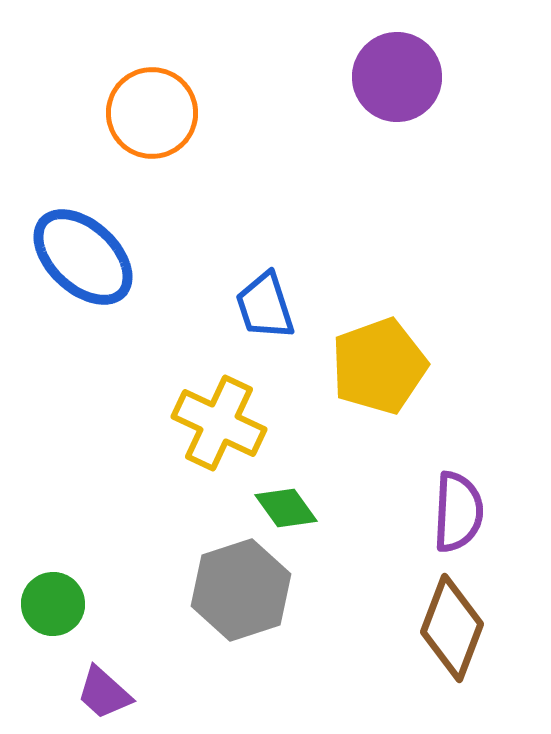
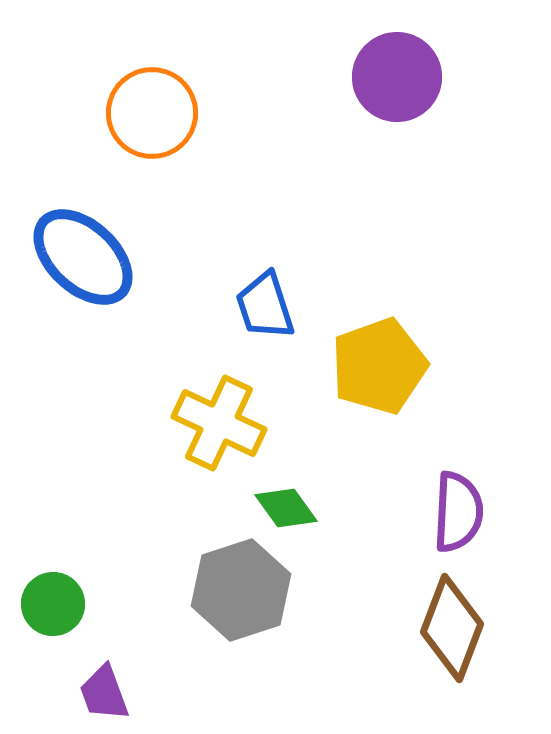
purple trapezoid: rotated 28 degrees clockwise
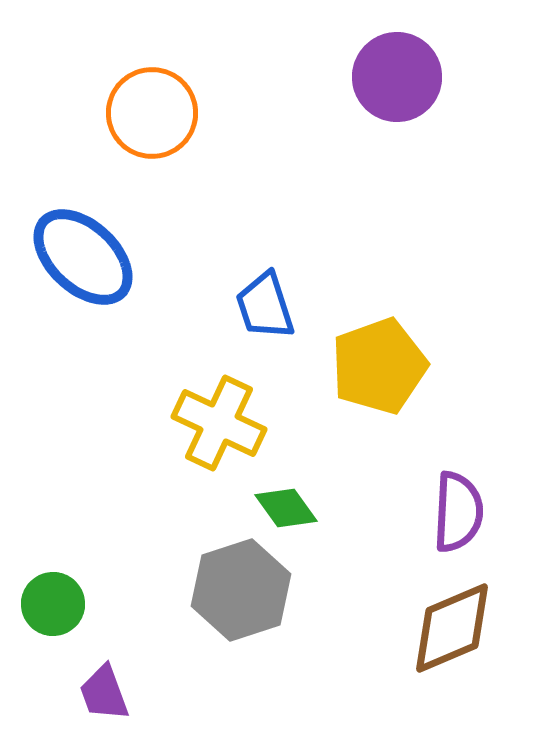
brown diamond: rotated 46 degrees clockwise
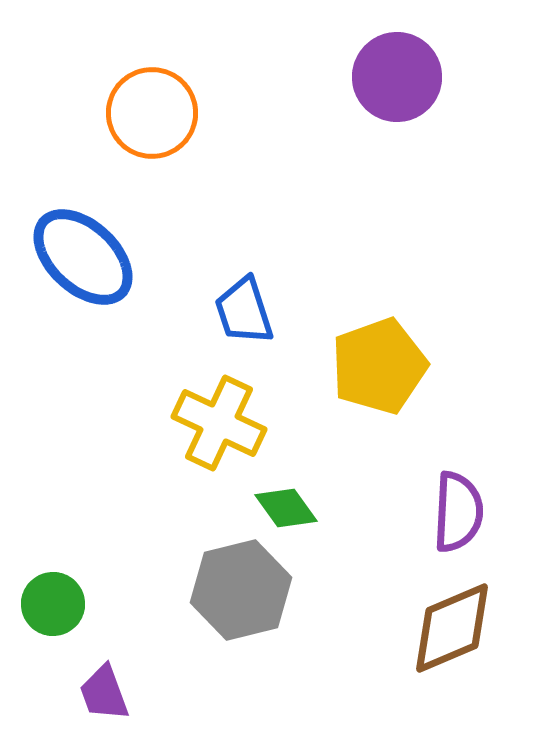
blue trapezoid: moved 21 px left, 5 px down
gray hexagon: rotated 4 degrees clockwise
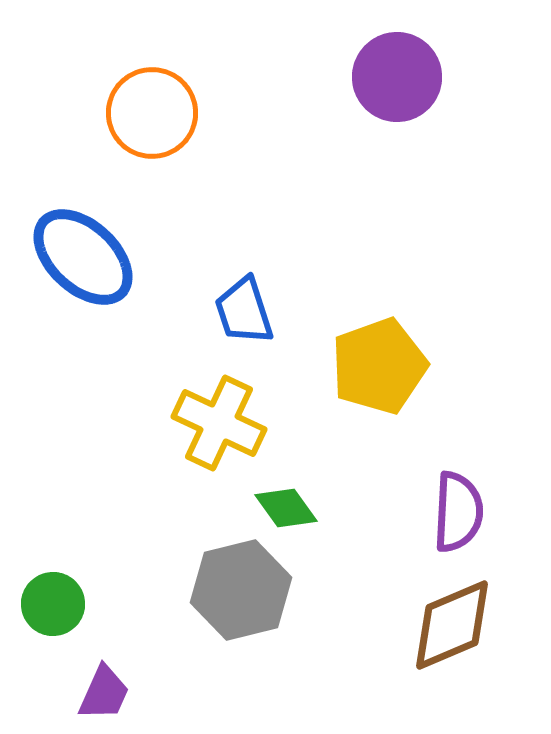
brown diamond: moved 3 px up
purple trapezoid: rotated 136 degrees counterclockwise
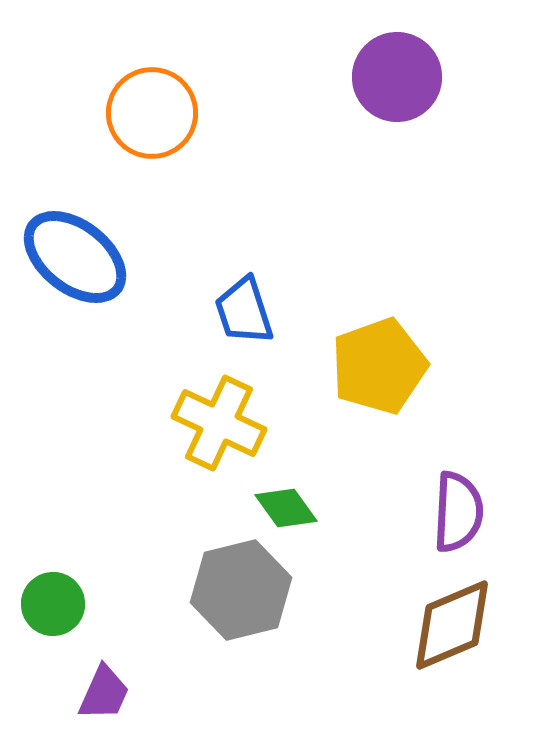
blue ellipse: moved 8 px left; rotated 5 degrees counterclockwise
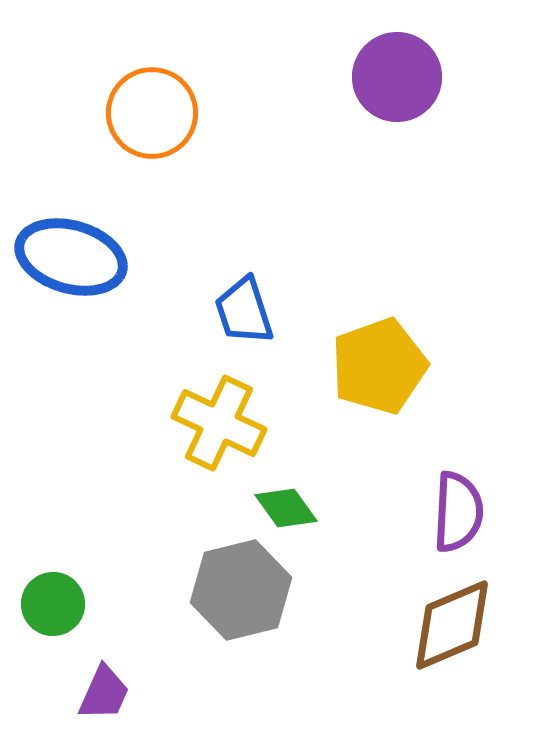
blue ellipse: moved 4 px left; rotated 22 degrees counterclockwise
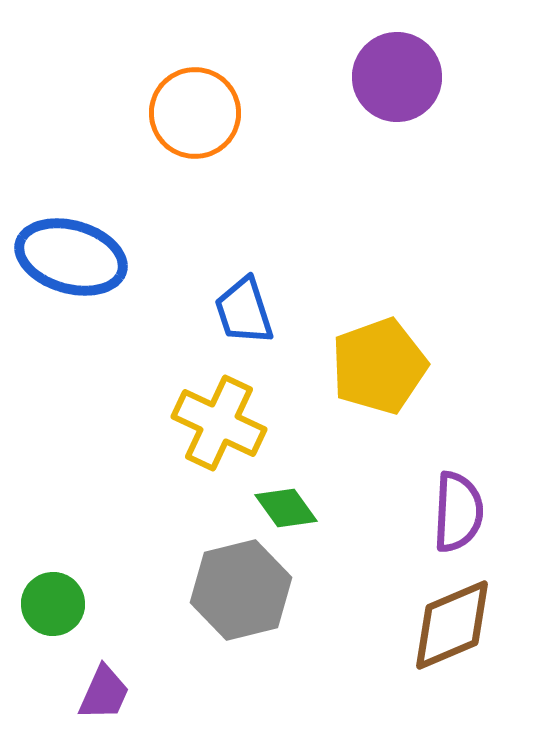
orange circle: moved 43 px right
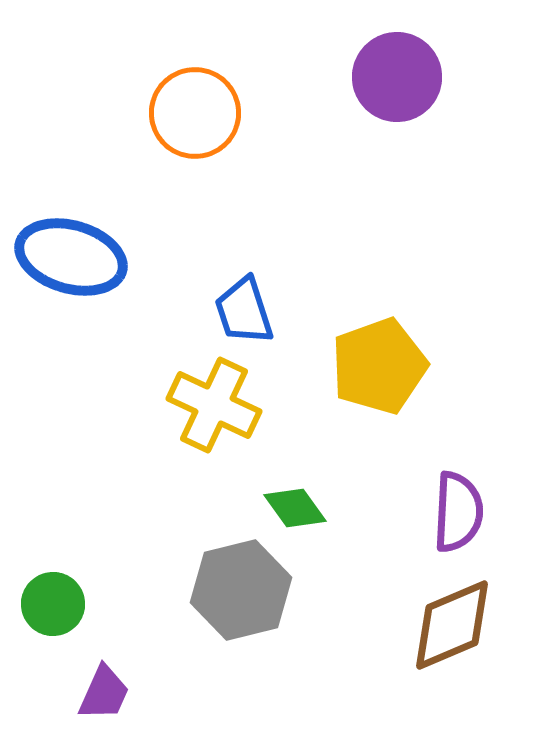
yellow cross: moved 5 px left, 18 px up
green diamond: moved 9 px right
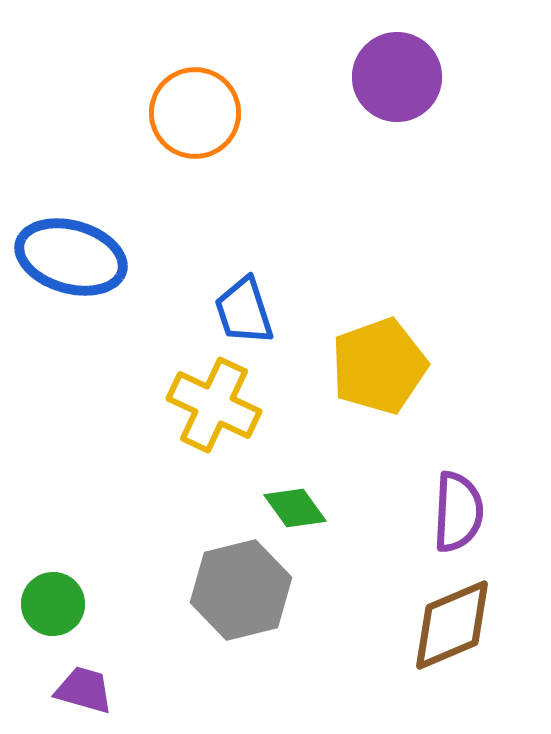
purple trapezoid: moved 20 px left, 3 px up; rotated 98 degrees counterclockwise
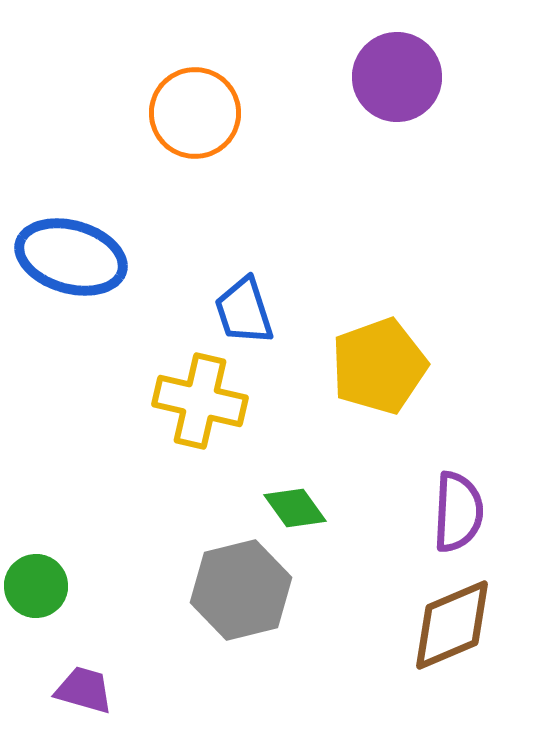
yellow cross: moved 14 px left, 4 px up; rotated 12 degrees counterclockwise
green circle: moved 17 px left, 18 px up
